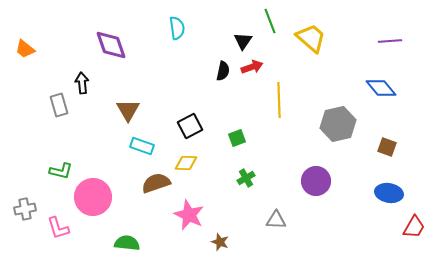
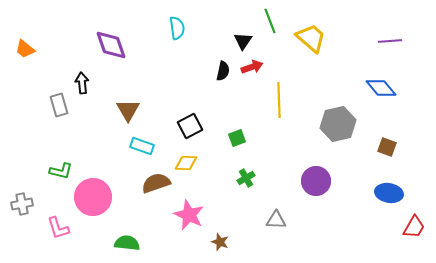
gray cross: moved 3 px left, 5 px up
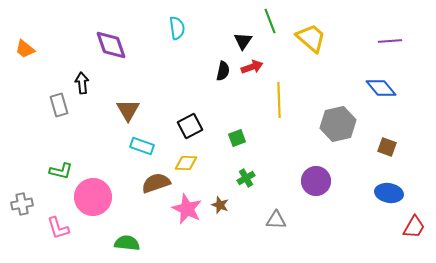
pink star: moved 2 px left, 6 px up
brown star: moved 37 px up
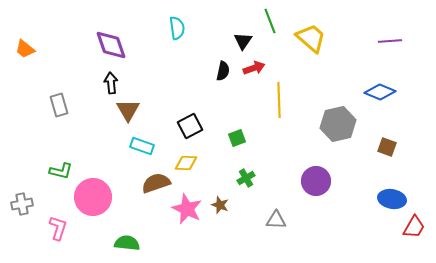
red arrow: moved 2 px right, 1 px down
black arrow: moved 29 px right
blue diamond: moved 1 px left, 4 px down; rotated 28 degrees counterclockwise
blue ellipse: moved 3 px right, 6 px down
pink L-shape: rotated 145 degrees counterclockwise
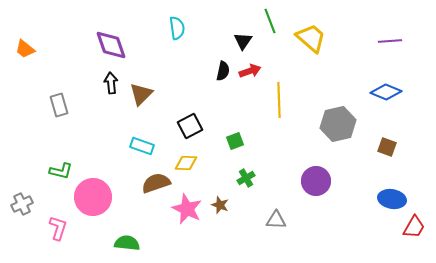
red arrow: moved 4 px left, 3 px down
blue diamond: moved 6 px right
brown triangle: moved 13 px right, 16 px up; rotated 15 degrees clockwise
green square: moved 2 px left, 3 px down
gray cross: rotated 15 degrees counterclockwise
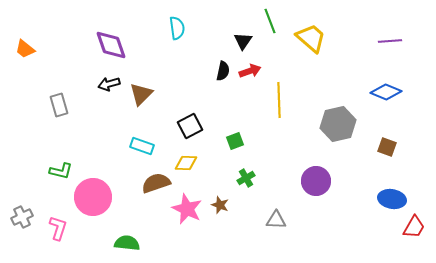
black arrow: moved 2 px left, 1 px down; rotated 100 degrees counterclockwise
gray cross: moved 13 px down
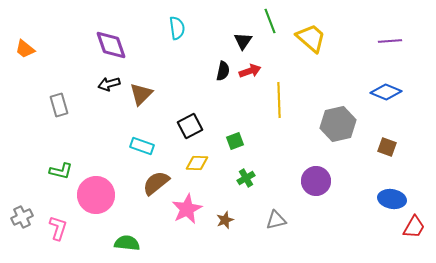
yellow diamond: moved 11 px right
brown semicircle: rotated 20 degrees counterclockwise
pink circle: moved 3 px right, 2 px up
brown star: moved 5 px right, 15 px down; rotated 30 degrees clockwise
pink star: rotated 20 degrees clockwise
gray triangle: rotated 15 degrees counterclockwise
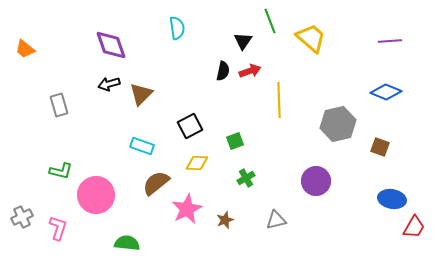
brown square: moved 7 px left
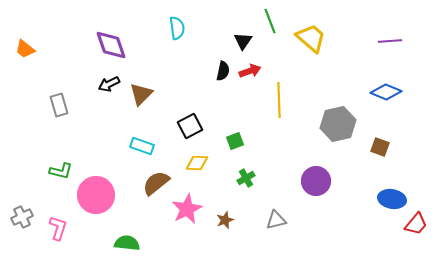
black arrow: rotated 10 degrees counterclockwise
red trapezoid: moved 2 px right, 3 px up; rotated 10 degrees clockwise
